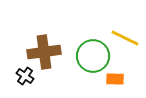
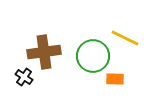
black cross: moved 1 px left, 1 px down
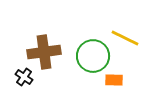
orange rectangle: moved 1 px left, 1 px down
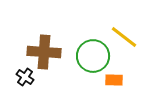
yellow line: moved 1 px left, 1 px up; rotated 12 degrees clockwise
brown cross: rotated 12 degrees clockwise
black cross: moved 1 px right
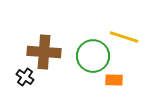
yellow line: rotated 20 degrees counterclockwise
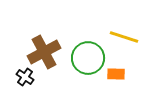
brown cross: rotated 32 degrees counterclockwise
green circle: moved 5 px left, 2 px down
orange rectangle: moved 2 px right, 6 px up
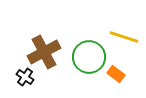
green circle: moved 1 px right, 1 px up
orange rectangle: rotated 36 degrees clockwise
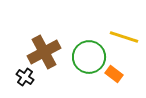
orange rectangle: moved 2 px left
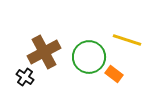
yellow line: moved 3 px right, 3 px down
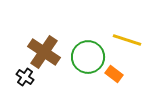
brown cross: rotated 28 degrees counterclockwise
green circle: moved 1 px left
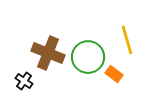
yellow line: rotated 56 degrees clockwise
brown cross: moved 4 px right, 1 px down; rotated 12 degrees counterclockwise
black cross: moved 1 px left, 4 px down
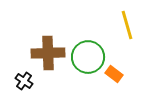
yellow line: moved 15 px up
brown cross: rotated 24 degrees counterclockwise
